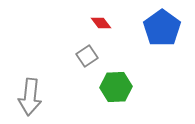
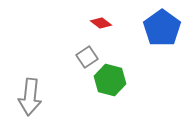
red diamond: rotated 15 degrees counterclockwise
gray square: moved 1 px down
green hexagon: moved 6 px left, 7 px up; rotated 16 degrees clockwise
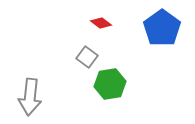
gray square: rotated 20 degrees counterclockwise
green hexagon: moved 4 px down; rotated 24 degrees counterclockwise
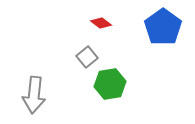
blue pentagon: moved 1 px right, 1 px up
gray square: rotated 15 degrees clockwise
gray arrow: moved 4 px right, 2 px up
